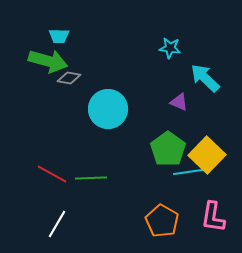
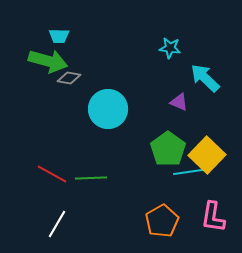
orange pentagon: rotated 12 degrees clockwise
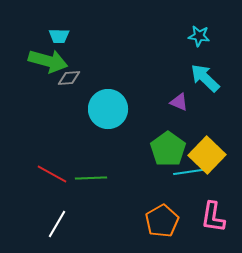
cyan star: moved 29 px right, 12 px up
gray diamond: rotated 15 degrees counterclockwise
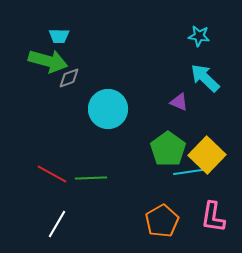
gray diamond: rotated 15 degrees counterclockwise
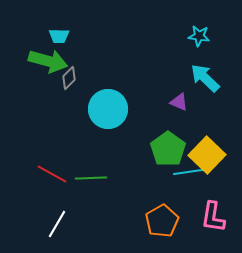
gray diamond: rotated 25 degrees counterclockwise
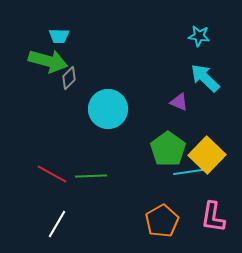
green line: moved 2 px up
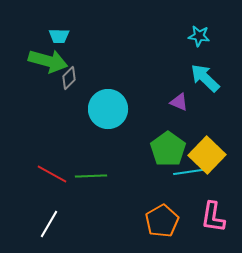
white line: moved 8 px left
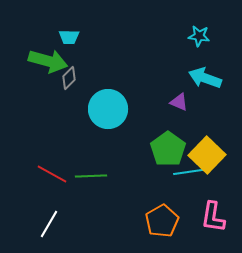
cyan trapezoid: moved 10 px right, 1 px down
cyan arrow: rotated 24 degrees counterclockwise
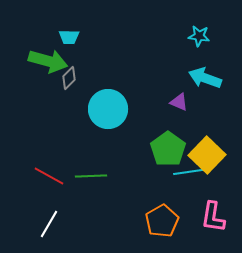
red line: moved 3 px left, 2 px down
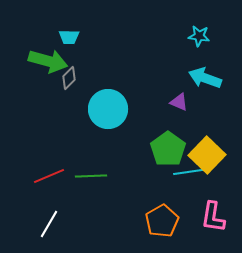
red line: rotated 52 degrees counterclockwise
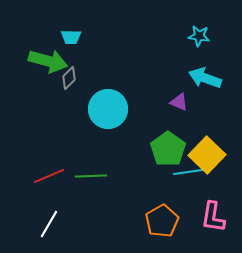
cyan trapezoid: moved 2 px right
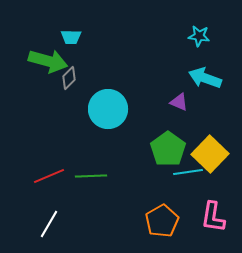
yellow square: moved 3 px right, 1 px up
